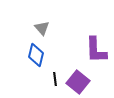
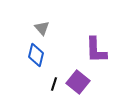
black line: moved 1 px left, 5 px down; rotated 24 degrees clockwise
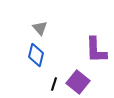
gray triangle: moved 2 px left
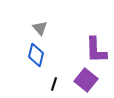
purple square: moved 8 px right, 2 px up
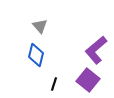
gray triangle: moved 2 px up
purple L-shape: rotated 52 degrees clockwise
purple square: moved 2 px right
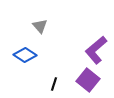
blue diamond: moved 11 px left; rotated 70 degrees counterclockwise
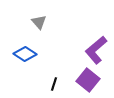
gray triangle: moved 1 px left, 4 px up
blue diamond: moved 1 px up
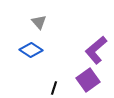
blue diamond: moved 6 px right, 4 px up
purple square: rotated 15 degrees clockwise
black line: moved 4 px down
